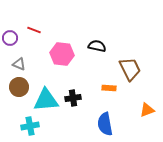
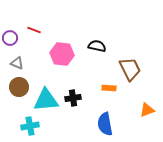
gray triangle: moved 2 px left, 1 px up
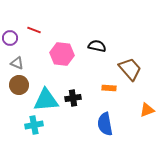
brown trapezoid: rotated 15 degrees counterclockwise
brown circle: moved 2 px up
cyan cross: moved 4 px right, 1 px up
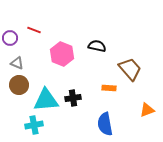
pink hexagon: rotated 15 degrees clockwise
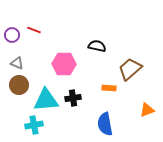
purple circle: moved 2 px right, 3 px up
pink hexagon: moved 2 px right, 10 px down; rotated 20 degrees counterclockwise
brown trapezoid: rotated 90 degrees counterclockwise
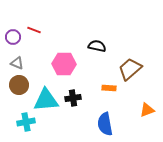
purple circle: moved 1 px right, 2 px down
cyan cross: moved 8 px left, 3 px up
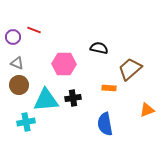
black semicircle: moved 2 px right, 2 px down
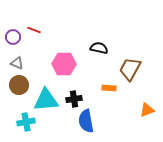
brown trapezoid: rotated 20 degrees counterclockwise
black cross: moved 1 px right, 1 px down
blue semicircle: moved 19 px left, 3 px up
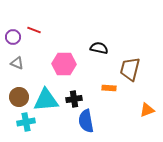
brown trapezoid: rotated 15 degrees counterclockwise
brown circle: moved 12 px down
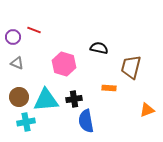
pink hexagon: rotated 15 degrees clockwise
brown trapezoid: moved 1 px right, 2 px up
